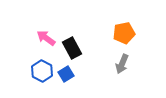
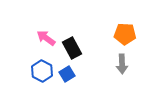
orange pentagon: moved 1 px right, 1 px down; rotated 15 degrees clockwise
gray arrow: rotated 24 degrees counterclockwise
blue square: moved 1 px right
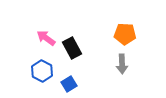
blue square: moved 2 px right, 10 px down
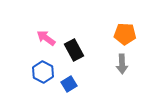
black rectangle: moved 2 px right, 2 px down
blue hexagon: moved 1 px right, 1 px down
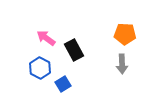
blue hexagon: moved 3 px left, 4 px up
blue square: moved 6 px left
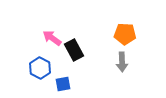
pink arrow: moved 6 px right
gray arrow: moved 2 px up
blue square: rotated 21 degrees clockwise
